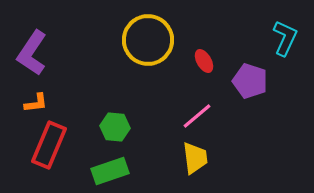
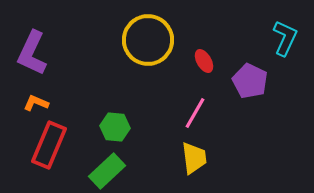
purple L-shape: rotated 9 degrees counterclockwise
purple pentagon: rotated 8 degrees clockwise
orange L-shape: rotated 150 degrees counterclockwise
pink line: moved 2 px left, 3 px up; rotated 20 degrees counterclockwise
yellow trapezoid: moved 1 px left
green rectangle: moved 3 px left; rotated 24 degrees counterclockwise
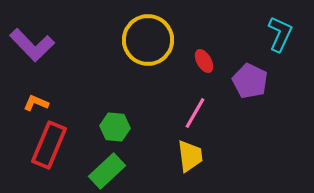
cyan L-shape: moved 5 px left, 4 px up
purple L-shape: moved 8 px up; rotated 69 degrees counterclockwise
yellow trapezoid: moved 4 px left, 2 px up
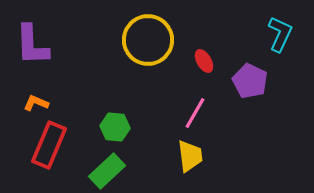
purple L-shape: rotated 42 degrees clockwise
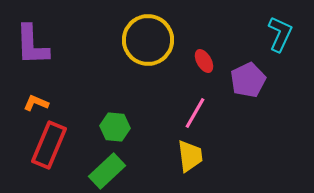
purple pentagon: moved 2 px left, 1 px up; rotated 20 degrees clockwise
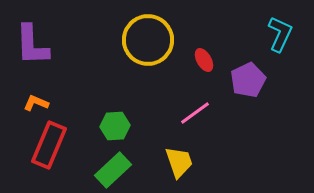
red ellipse: moved 1 px up
pink line: rotated 24 degrees clockwise
green hexagon: moved 1 px up; rotated 8 degrees counterclockwise
yellow trapezoid: moved 11 px left, 6 px down; rotated 12 degrees counterclockwise
green rectangle: moved 6 px right, 1 px up
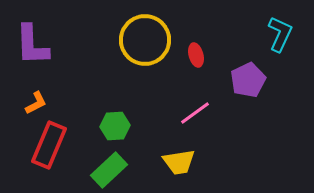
yellow circle: moved 3 px left
red ellipse: moved 8 px left, 5 px up; rotated 15 degrees clockwise
orange L-shape: rotated 130 degrees clockwise
yellow trapezoid: rotated 100 degrees clockwise
green rectangle: moved 4 px left
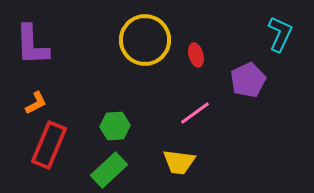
yellow trapezoid: rotated 16 degrees clockwise
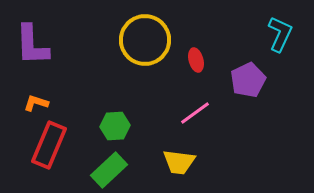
red ellipse: moved 5 px down
orange L-shape: rotated 135 degrees counterclockwise
